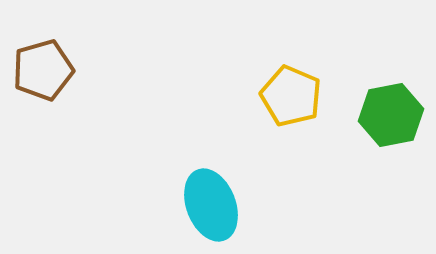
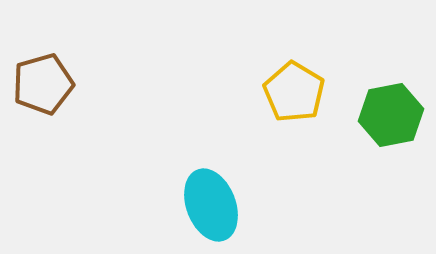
brown pentagon: moved 14 px down
yellow pentagon: moved 3 px right, 4 px up; rotated 8 degrees clockwise
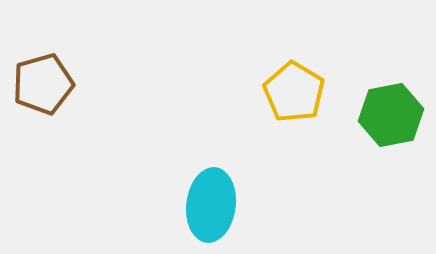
cyan ellipse: rotated 28 degrees clockwise
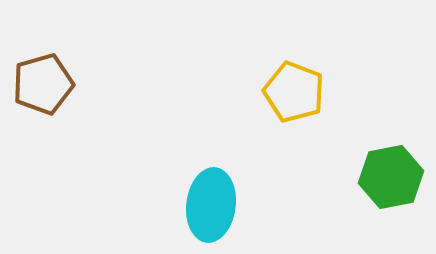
yellow pentagon: rotated 10 degrees counterclockwise
green hexagon: moved 62 px down
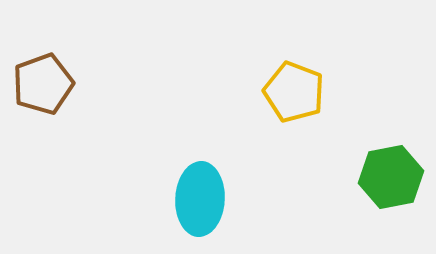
brown pentagon: rotated 4 degrees counterclockwise
cyan ellipse: moved 11 px left, 6 px up; rotated 4 degrees counterclockwise
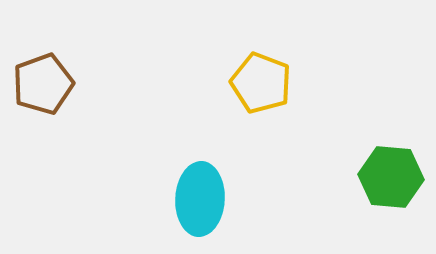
yellow pentagon: moved 33 px left, 9 px up
green hexagon: rotated 16 degrees clockwise
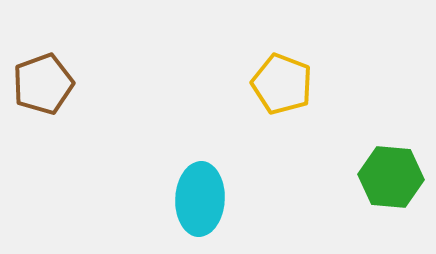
yellow pentagon: moved 21 px right, 1 px down
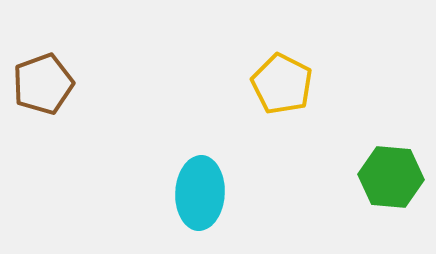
yellow pentagon: rotated 6 degrees clockwise
cyan ellipse: moved 6 px up
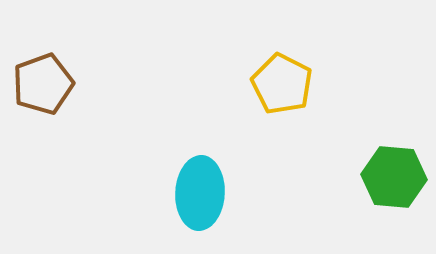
green hexagon: moved 3 px right
